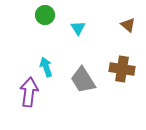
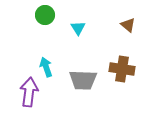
gray trapezoid: rotated 56 degrees counterclockwise
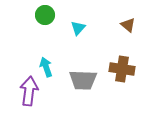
cyan triangle: rotated 14 degrees clockwise
purple arrow: moved 1 px up
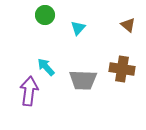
cyan arrow: rotated 24 degrees counterclockwise
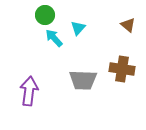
cyan arrow: moved 8 px right, 29 px up
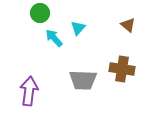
green circle: moved 5 px left, 2 px up
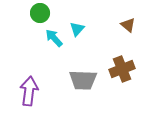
cyan triangle: moved 1 px left, 1 px down
brown cross: rotated 30 degrees counterclockwise
